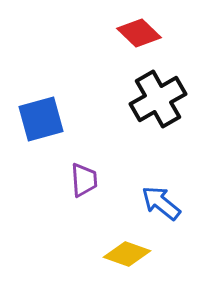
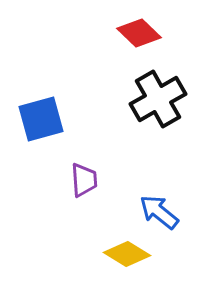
blue arrow: moved 2 px left, 9 px down
yellow diamond: rotated 12 degrees clockwise
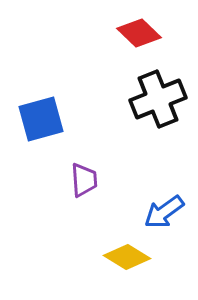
black cross: rotated 8 degrees clockwise
blue arrow: moved 5 px right; rotated 75 degrees counterclockwise
yellow diamond: moved 3 px down
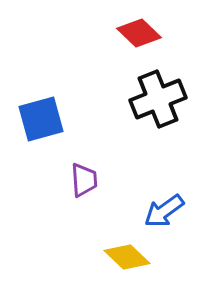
blue arrow: moved 1 px up
yellow diamond: rotated 12 degrees clockwise
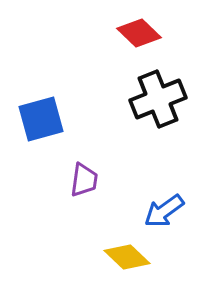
purple trapezoid: rotated 12 degrees clockwise
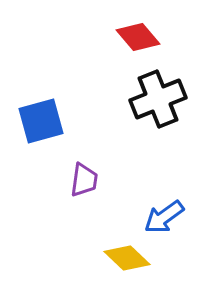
red diamond: moved 1 px left, 4 px down; rotated 6 degrees clockwise
blue square: moved 2 px down
blue arrow: moved 6 px down
yellow diamond: moved 1 px down
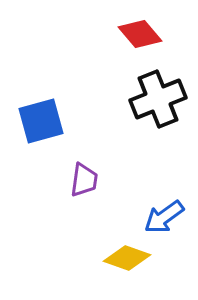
red diamond: moved 2 px right, 3 px up
yellow diamond: rotated 24 degrees counterclockwise
